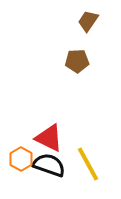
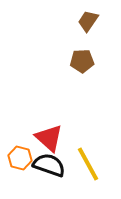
brown pentagon: moved 5 px right
red triangle: rotated 16 degrees clockwise
orange hexagon: moved 1 px left, 1 px up; rotated 15 degrees counterclockwise
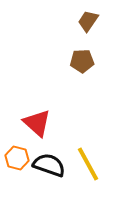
red triangle: moved 12 px left, 15 px up
orange hexagon: moved 3 px left
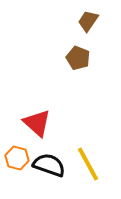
brown pentagon: moved 4 px left, 3 px up; rotated 25 degrees clockwise
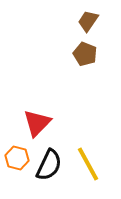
brown pentagon: moved 7 px right, 4 px up
red triangle: rotated 32 degrees clockwise
black semicircle: rotated 96 degrees clockwise
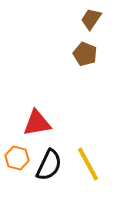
brown trapezoid: moved 3 px right, 2 px up
red triangle: rotated 36 degrees clockwise
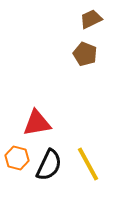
brown trapezoid: rotated 30 degrees clockwise
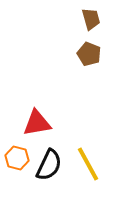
brown trapezoid: rotated 100 degrees clockwise
brown pentagon: moved 4 px right
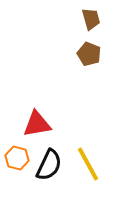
red triangle: moved 1 px down
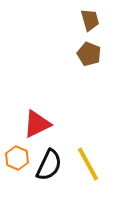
brown trapezoid: moved 1 px left, 1 px down
red triangle: rotated 16 degrees counterclockwise
orange hexagon: rotated 10 degrees clockwise
